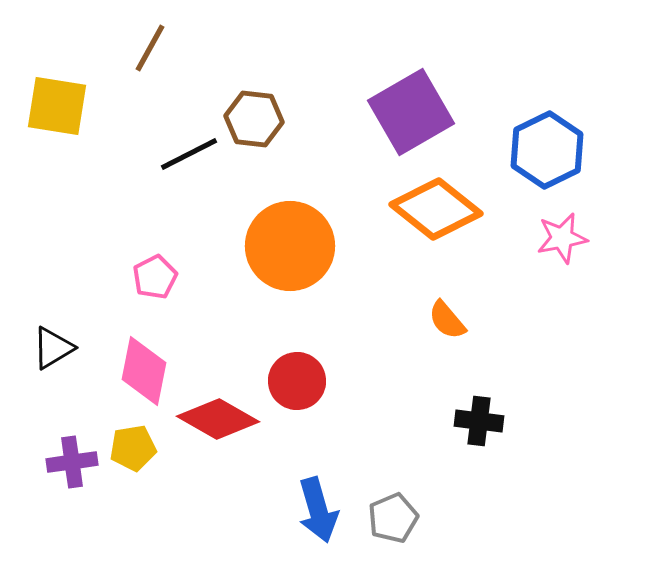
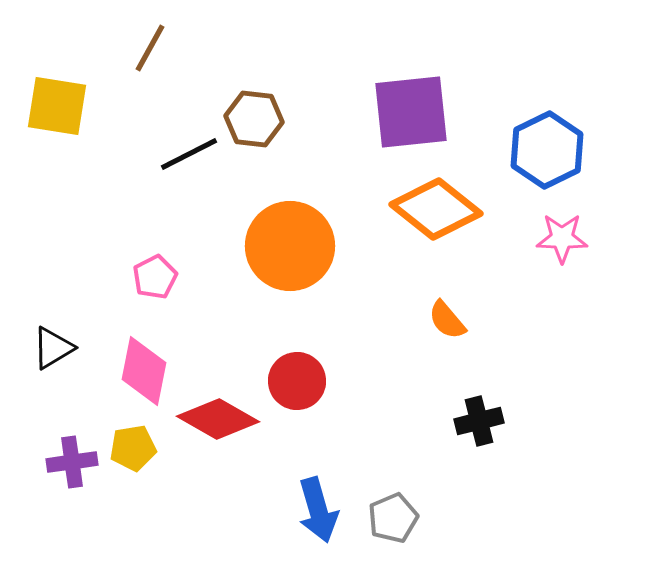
purple square: rotated 24 degrees clockwise
pink star: rotated 12 degrees clockwise
black cross: rotated 21 degrees counterclockwise
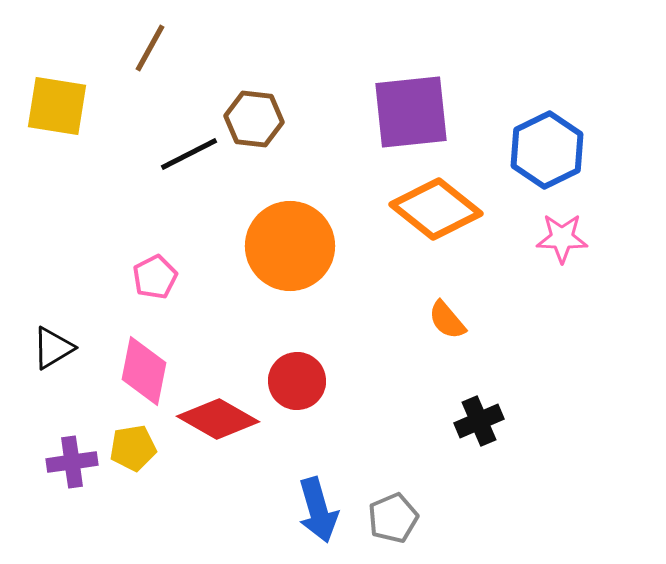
black cross: rotated 9 degrees counterclockwise
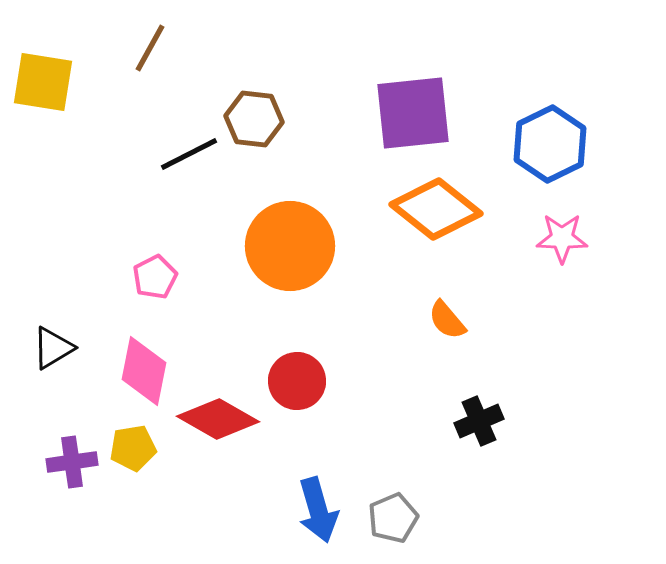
yellow square: moved 14 px left, 24 px up
purple square: moved 2 px right, 1 px down
blue hexagon: moved 3 px right, 6 px up
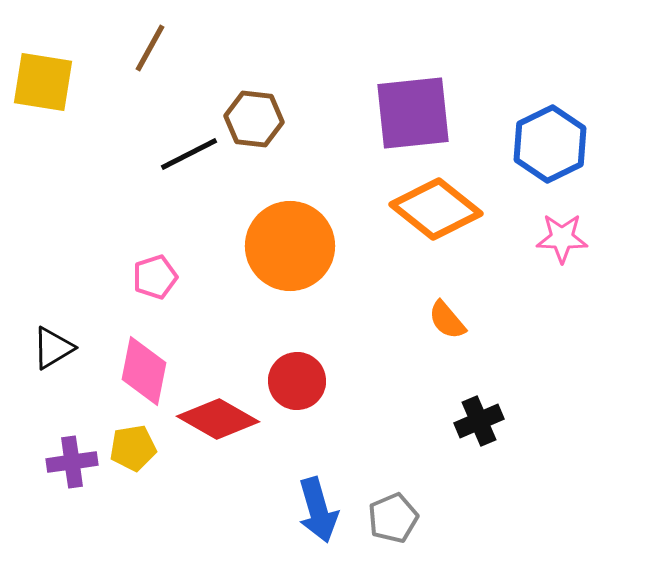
pink pentagon: rotated 9 degrees clockwise
